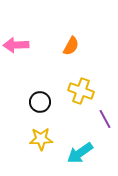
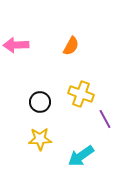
yellow cross: moved 3 px down
yellow star: moved 1 px left
cyan arrow: moved 1 px right, 3 px down
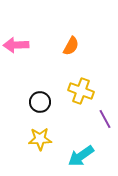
yellow cross: moved 3 px up
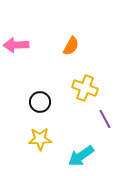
yellow cross: moved 4 px right, 3 px up
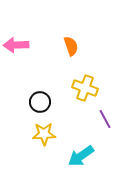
orange semicircle: rotated 48 degrees counterclockwise
yellow star: moved 4 px right, 5 px up
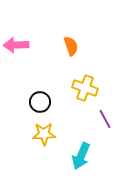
cyan arrow: rotated 32 degrees counterclockwise
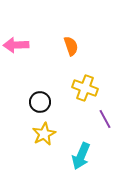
yellow star: rotated 25 degrees counterclockwise
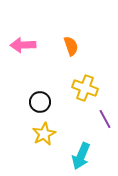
pink arrow: moved 7 px right
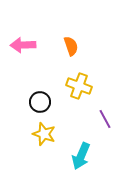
yellow cross: moved 6 px left, 2 px up
yellow star: rotated 25 degrees counterclockwise
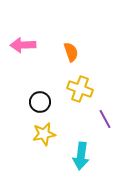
orange semicircle: moved 6 px down
yellow cross: moved 1 px right, 3 px down
yellow star: rotated 30 degrees counterclockwise
cyan arrow: rotated 16 degrees counterclockwise
